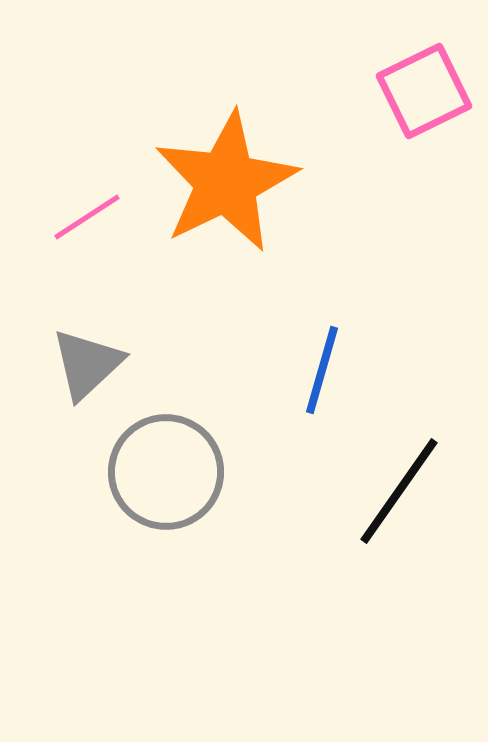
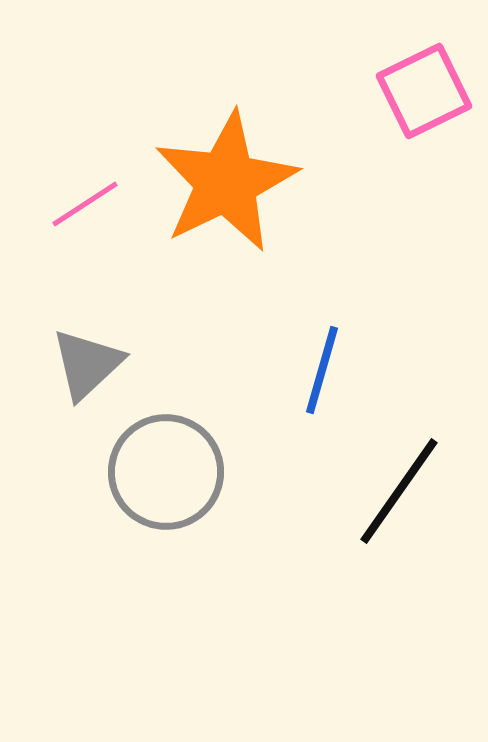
pink line: moved 2 px left, 13 px up
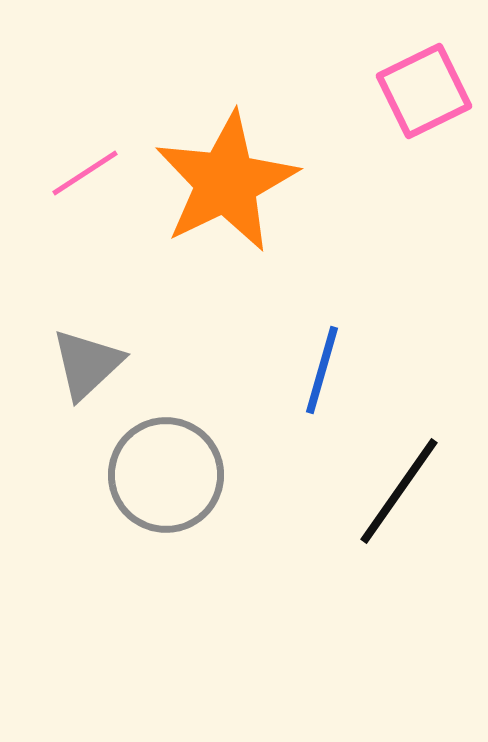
pink line: moved 31 px up
gray circle: moved 3 px down
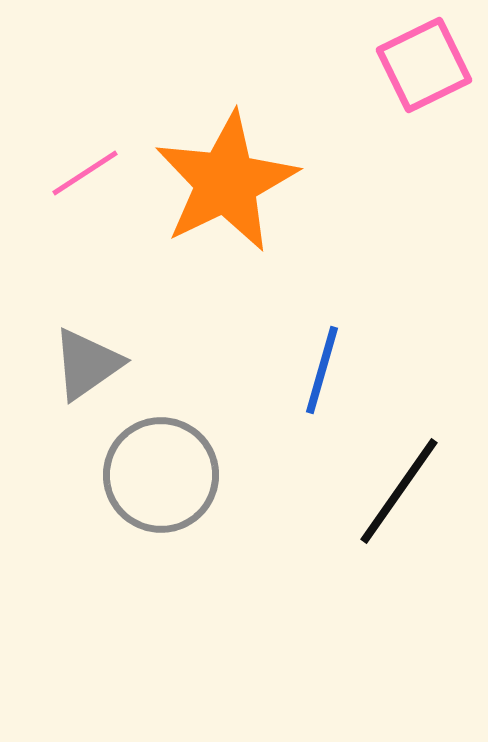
pink square: moved 26 px up
gray triangle: rotated 8 degrees clockwise
gray circle: moved 5 px left
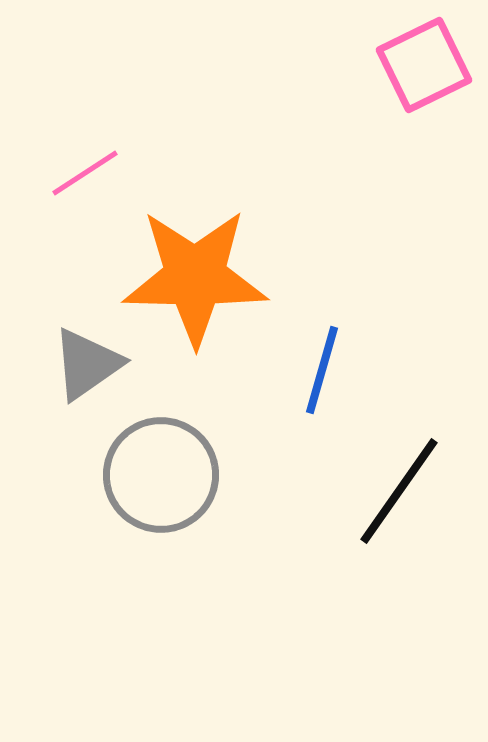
orange star: moved 31 px left, 95 px down; rotated 27 degrees clockwise
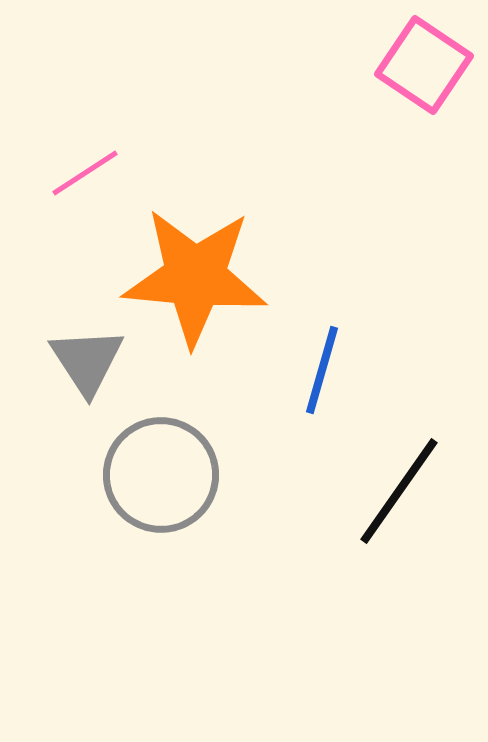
pink square: rotated 30 degrees counterclockwise
orange star: rotated 4 degrees clockwise
gray triangle: moved 3 px up; rotated 28 degrees counterclockwise
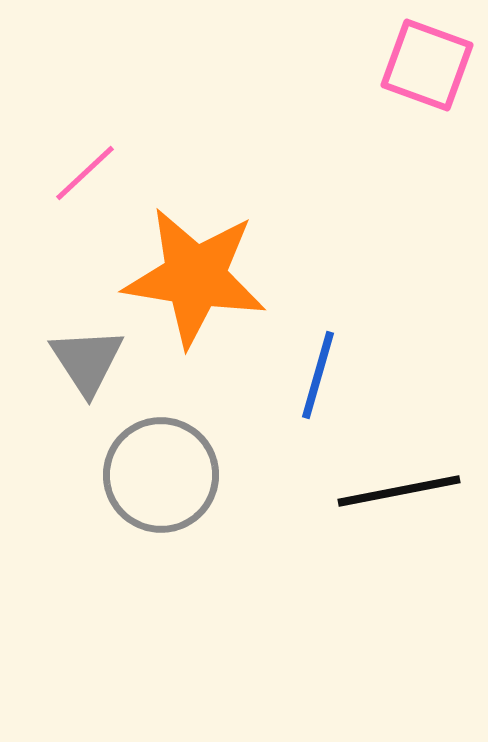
pink square: moved 3 px right; rotated 14 degrees counterclockwise
pink line: rotated 10 degrees counterclockwise
orange star: rotated 4 degrees clockwise
blue line: moved 4 px left, 5 px down
black line: rotated 44 degrees clockwise
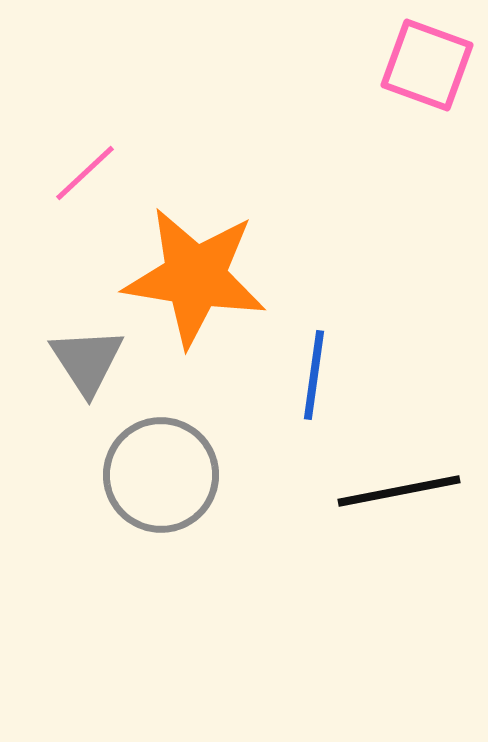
blue line: moved 4 px left; rotated 8 degrees counterclockwise
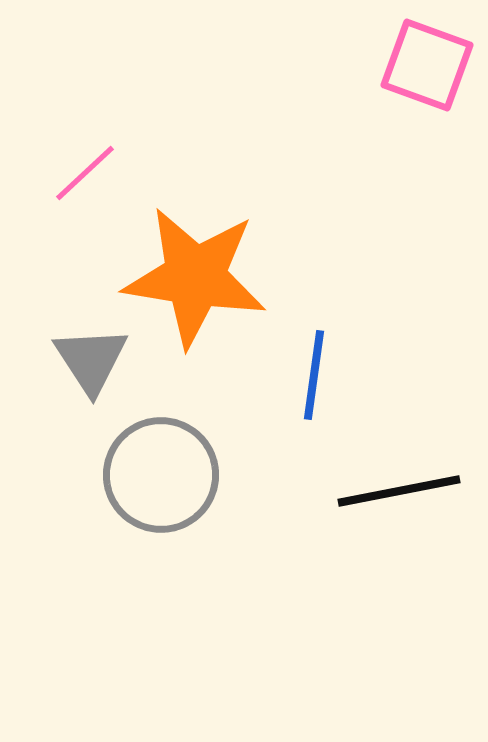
gray triangle: moved 4 px right, 1 px up
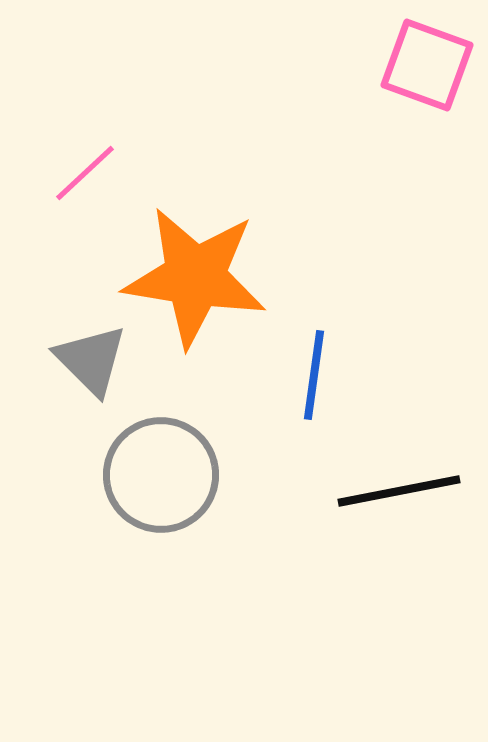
gray triangle: rotated 12 degrees counterclockwise
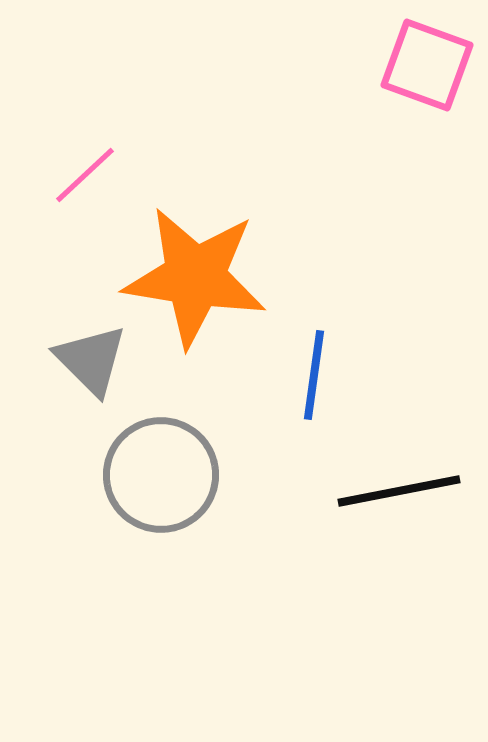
pink line: moved 2 px down
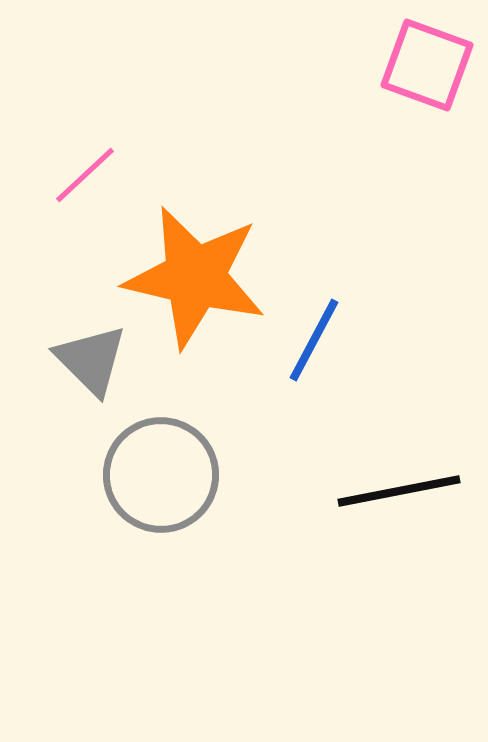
orange star: rotated 4 degrees clockwise
blue line: moved 35 px up; rotated 20 degrees clockwise
